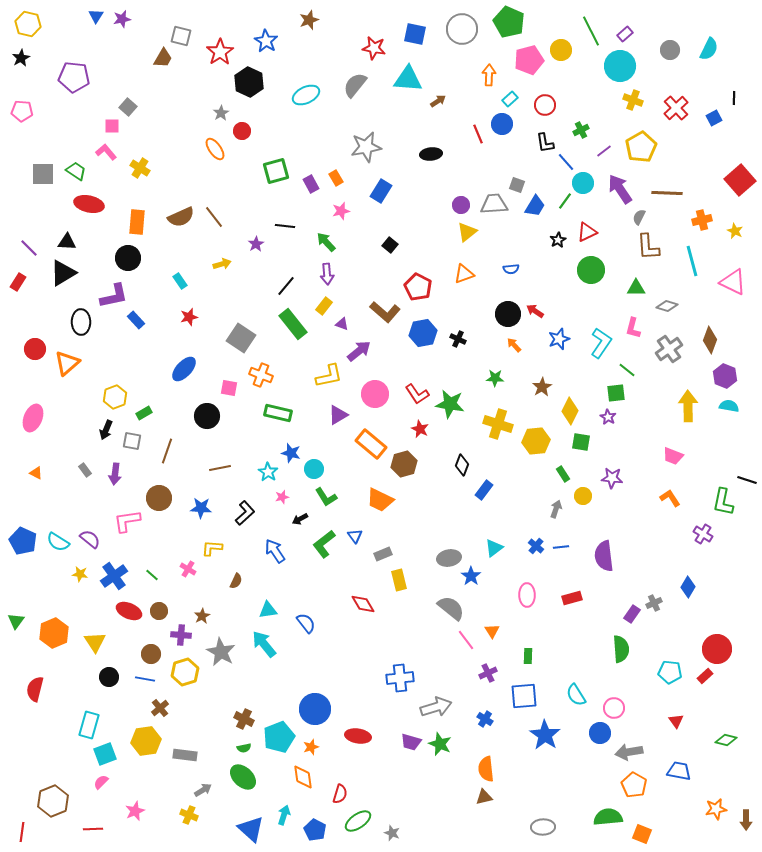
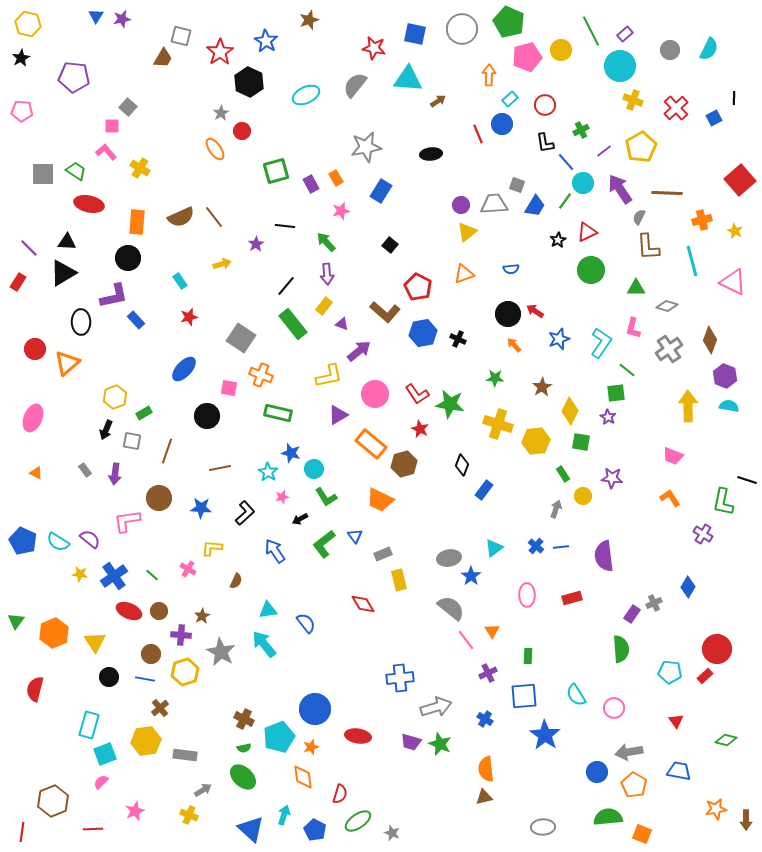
pink pentagon at (529, 60): moved 2 px left, 3 px up
blue circle at (600, 733): moved 3 px left, 39 px down
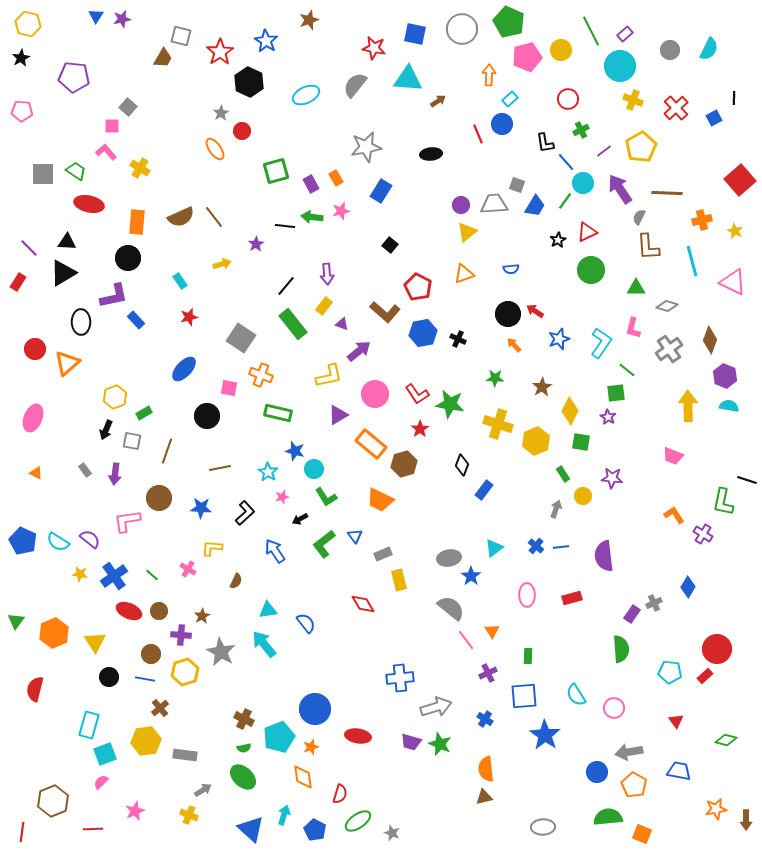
red circle at (545, 105): moved 23 px right, 6 px up
green arrow at (326, 242): moved 14 px left, 25 px up; rotated 40 degrees counterclockwise
red star at (420, 429): rotated 12 degrees clockwise
yellow hexagon at (536, 441): rotated 16 degrees counterclockwise
blue star at (291, 453): moved 4 px right, 2 px up
orange L-shape at (670, 498): moved 4 px right, 17 px down
